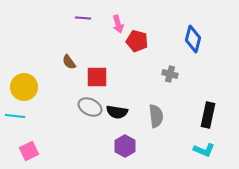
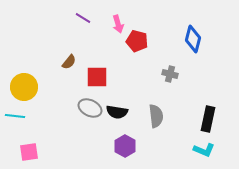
purple line: rotated 28 degrees clockwise
brown semicircle: rotated 105 degrees counterclockwise
gray ellipse: moved 1 px down
black rectangle: moved 4 px down
pink square: moved 1 px down; rotated 18 degrees clockwise
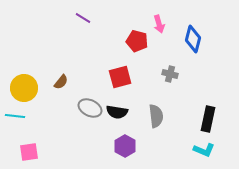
pink arrow: moved 41 px right
brown semicircle: moved 8 px left, 20 px down
red square: moved 23 px right; rotated 15 degrees counterclockwise
yellow circle: moved 1 px down
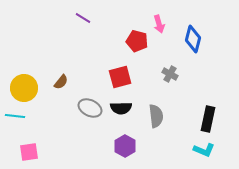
gray cross: rotated 14 degrees clockwise
black semicircle: moved 4 px right, 4 px up; rotated 10 degrees counterclockwise
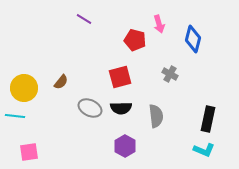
purple line: moved 1 px right, 1 px down
red pentagon: moved 2 px left, 1 px up
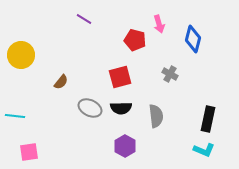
yellow circle: moved 3 px left, 33 px up
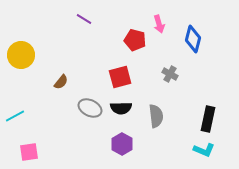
cyan line: rotated 36 degrees counterclockwise
purple hexagon: moved 3 px left, 2 px up
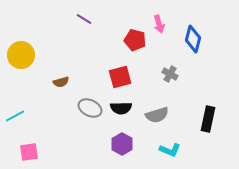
brown semicircle: rotated 35 degrees clockwise
gray semicircle: moved 1 px right, 1 px up; rotated 80 degrees clockwise
cyan L-shape: moved 34 px left
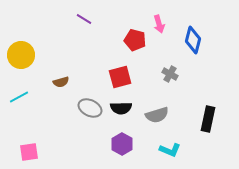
blue diamond: moved 1 px down
cyan line: moved 4 px right, 19 px up
